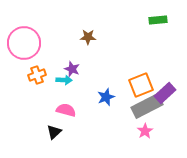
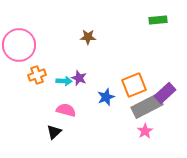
pink circle: moved 5 px left, 2 px down
purple star: moved 7 px right, 9 px down
cyan arrow: moved 1 px down
orange square: moved 7 px left
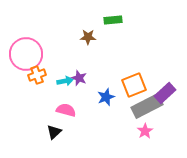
green rectangle: moved 45 px left
pink circle: moved 7 px right, 9 px down
cyan arrow: moved 1 px right; rotated 14 degrees counterclockwise
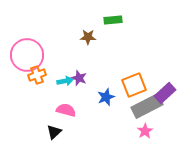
pink circle: moved 1 px right, 1 px down
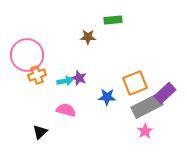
orange square: moved 1 px right, 2 px up
blue star: moved 1 px right; rotated 24 degrees clockwise
black triangle: moved 14 px left
